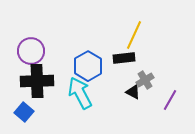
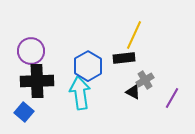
cyan arrow: rotated 20 degrees clockwise
purple line: moved 2 px right, 2 px up
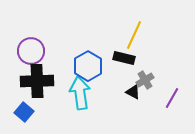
black rectangle: rotated 20 degrees clockwise
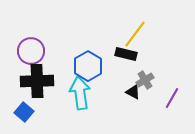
yellow line: moved 1 px right, 1 px up; rotated 12 degrees clockwise
black rectangle: moved 2 px right, 4 px up
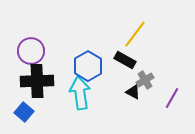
black rectangle: moved 1 px left, 6 px down; rotated 15 degrees clockwise
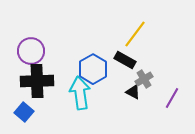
blue hexagon: moved 5 px right, 3 px down
gray cross: moved 1 px left, 1 px up
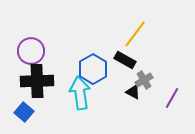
gray cross: moved 1 px down
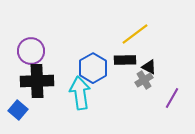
yellow line: rotated 16 degrees clockwise
black rectangle: rotated 30 degrees counterclockwise
blue hexagon: moved 1 px up
black triangle: moved 16 px right, 25 px up
blue square: moved 6 px left, 2 px up
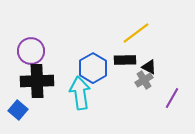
yellow line: moved 1 px right, 1 px up
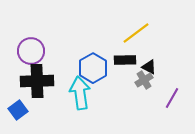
blue square: rotated 12 degrees clockwise
